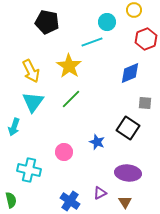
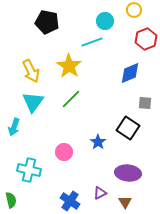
cyan circle: moved 2 px left, 1 px up
blue star: moved 1 px right; rotated 14 degrees clockwise
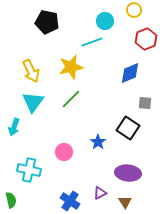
yellow star: moved 2 px right, 1 px down; rotated 25 degrees clockwise
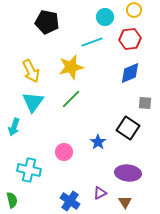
cyan circle: moved 4 px up
red hexagon: moved 16 px left; rotated 15 degrees clockwise
green semicircle: moved 1 px right
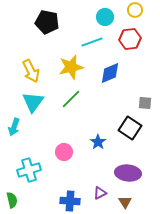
yellow circle: moved 1 px right
blue diamond: moved 20 px left
black square: moved 2 px right
cyan cross: rotated 30 degrees counterclockwise
blue cross: rotated 30 degrees counterclockwise
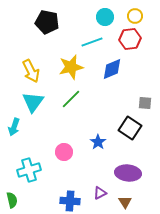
yellow circle: moved 6 px down
blue diamond: moved 2 px right, 4 px up
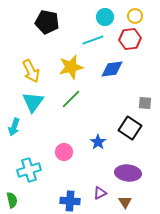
cyan line: moved 1 px right, 2 px up
blue diamond: rotated 15 degrees clockwise
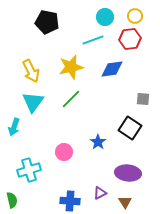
gray square: moved 2 px left, 4 px up
